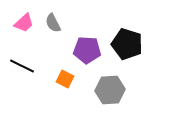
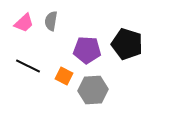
gray semicircle: moved 2 px left, 2 px up; rotated 36 degrees clockwise
black line: moved 6 px right
orange square: moved 1 px left, 3 px up
gray hexagon: moved 17 px left
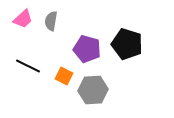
pink trapezoid: moved 1 px left, 4 px up
purple pentagon: moved 1 px up; rotated 12 degrees clockwise
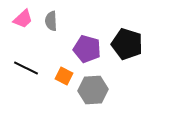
gray semicircle: rotated 12 degrees counterclockwise
black line: moved 2 px left, 2 px down
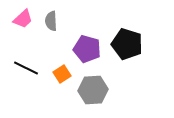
orange square: moved 2 px left, 2 px up; rotated 30 degrees clockwise
